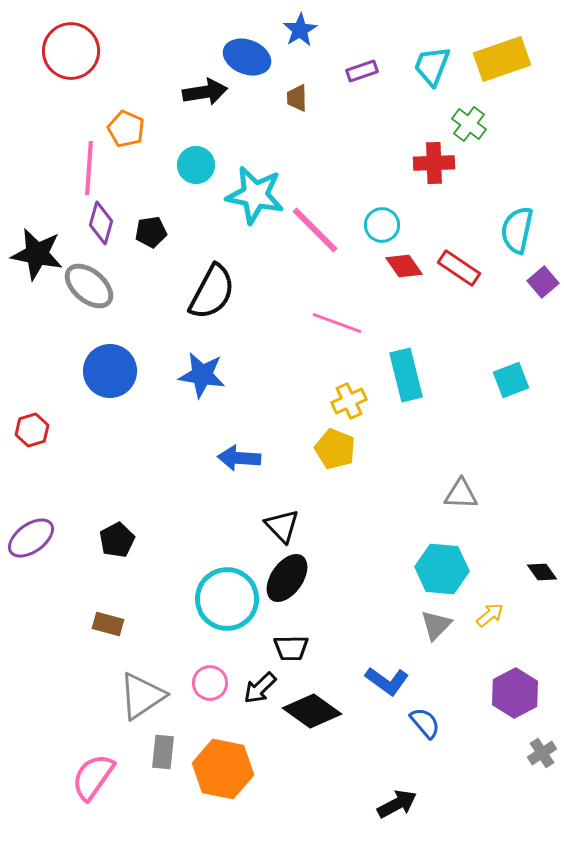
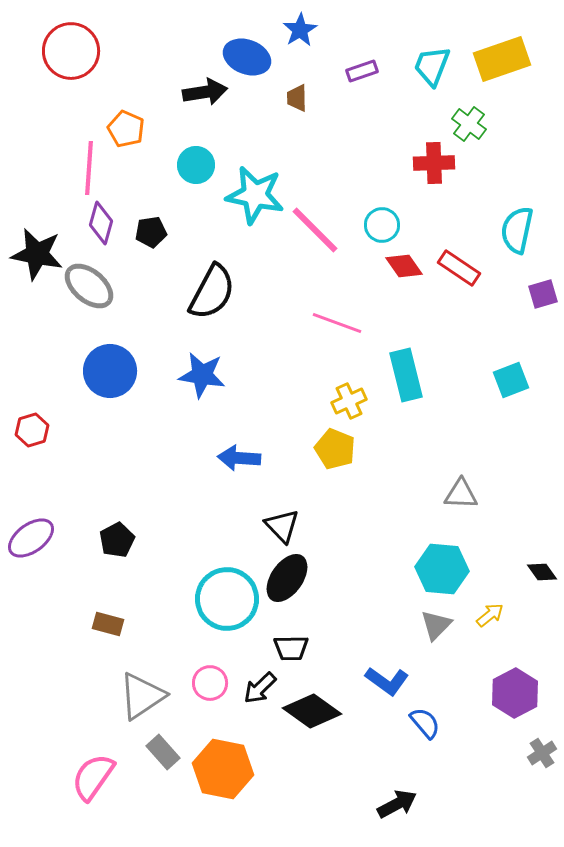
purple square at (543, 282): moved 12 px down; rotated 24 degrees clockwise
gray rectangle at (163, 752): rotated 48 degrees counterclockwise
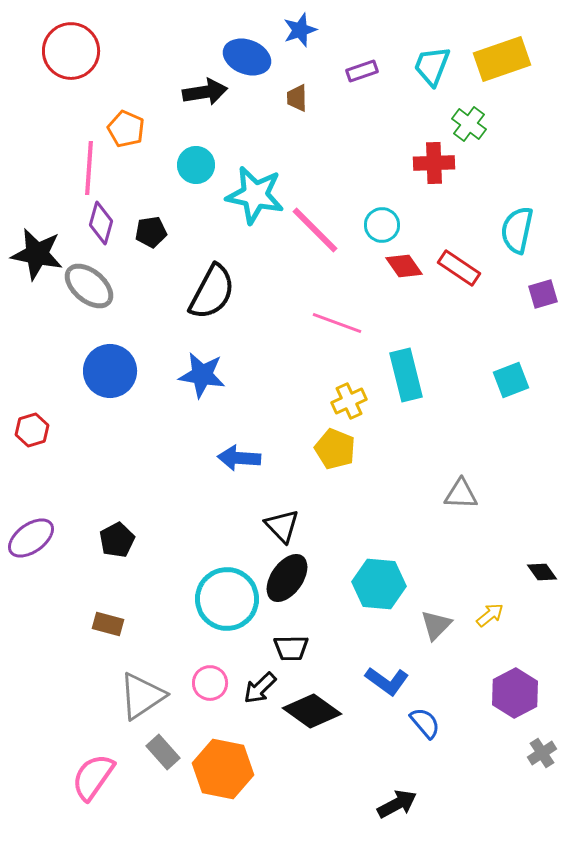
blue star at (300, 30): rotated 12 degrees clockwise
cyan hexagon at (442, 569): moved 63 px left, 15 px down
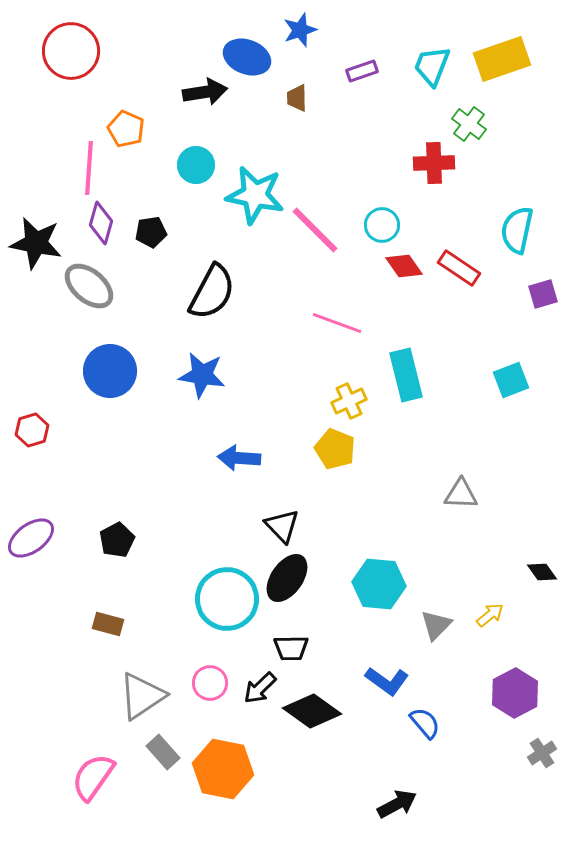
black star at (37, 254): moved 1 px left, 11 px up
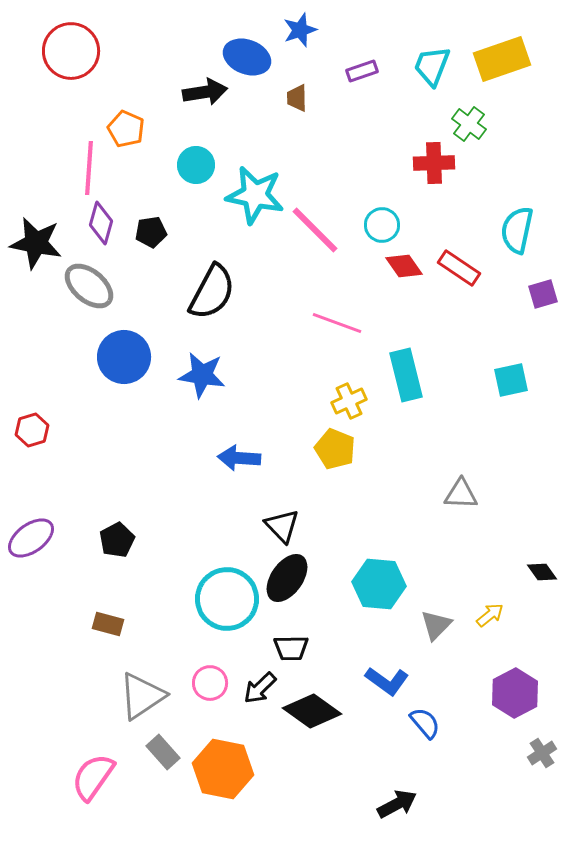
blue circle at (110, 371): moved 14 px right, 14 px up
cyan square at (511, 380): rotated 9 degrees clockwise
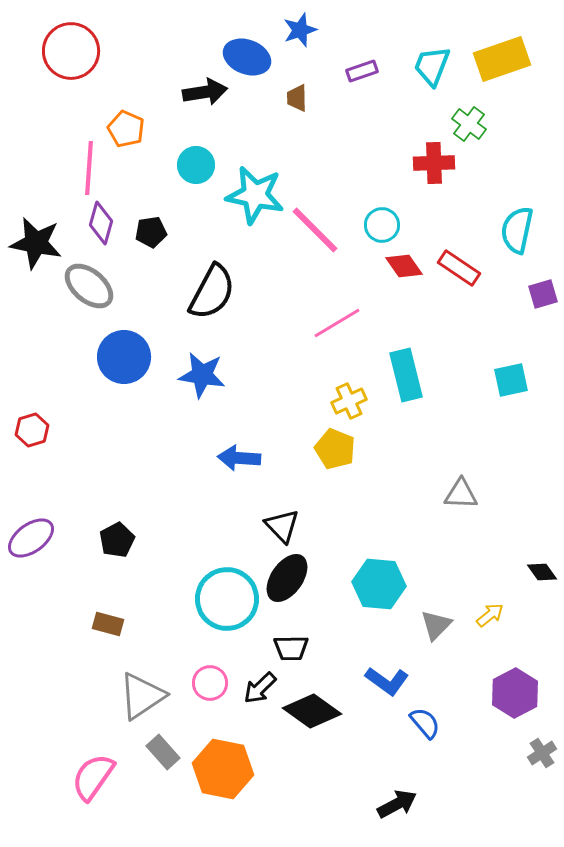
pink line at (337, 323): rotated 51 degrees counterclockwise
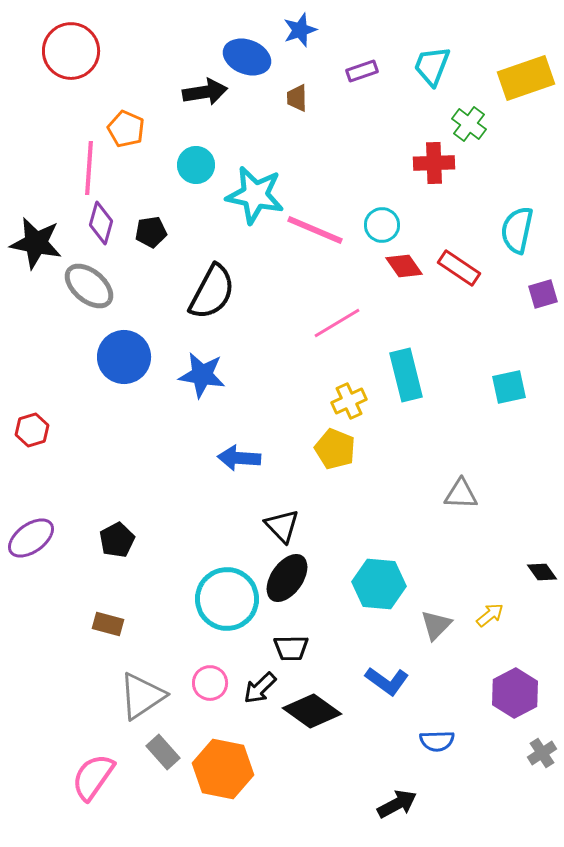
yellow rectangle at (502, 59): moved 24 px right, 19 px down
pink line at (315, 230): rotated 22 degrees counterclockwise
cyan square at (511, 380): moved 2 px left, 7 px down
blue semicircle at (425, 723): moved 12 px right, 18 px down; rotated 128 degrees clockwise
